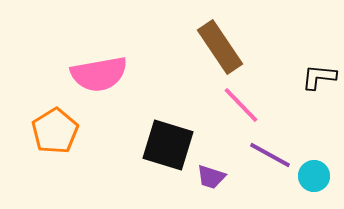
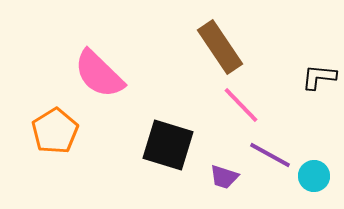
pink semicircle: rotated 54 degrees clockwise
purple trapezoid: moved 13 px right
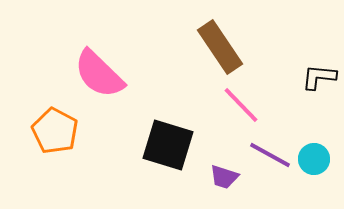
orange pentagon: rotated 12 degrees counterclockwise
cyan circle: moved 17 px up
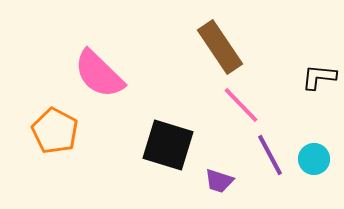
purple line: rotated 33 degrees clockwise
purple trapezoid: moved 5 px left, 4 px down
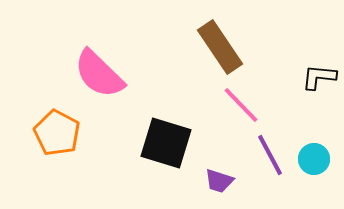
orange pentagon: moved 2 px right, 2 px down
black square: moved 2 px left, 2 px up
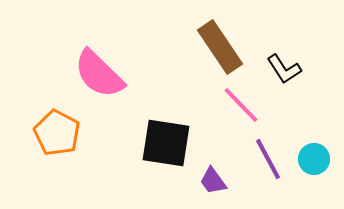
black L-shape: moved 35 px left, 8 px up; rotated 129 degrees counterclockwise
black square: rotated 8 degrees counterclockwise
purple line: moved 2 px left, 4 px down
purple trapezoid: moved 6 px left; rotated 36 degrees clockwise
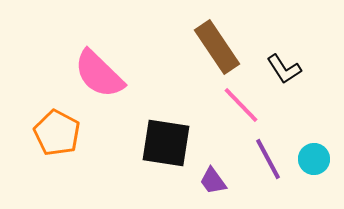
brown rectangle: moved 3 px left
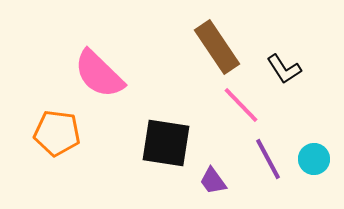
orange pentagon: rotated 21 degrees counterclockwise
